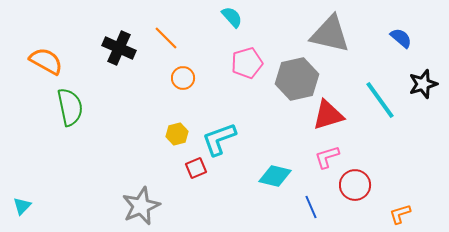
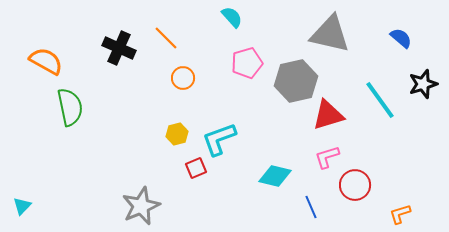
gray hexagon: moved 1 px left, 2 px down
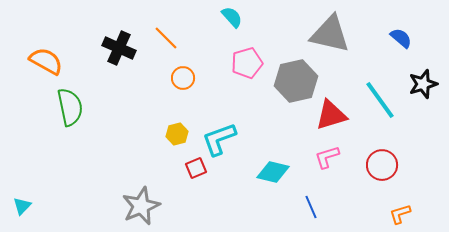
red triangle: moved 3 px right
cyan diamond: moved 2 px left, 4 px up
red circle: moved 27 px right, 20 px up
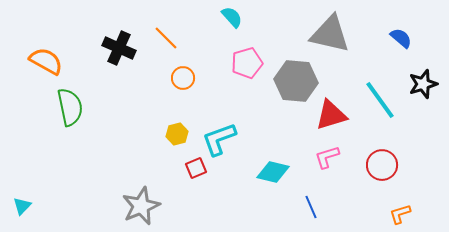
gray hexagon: rotated 18 degrees clockwise
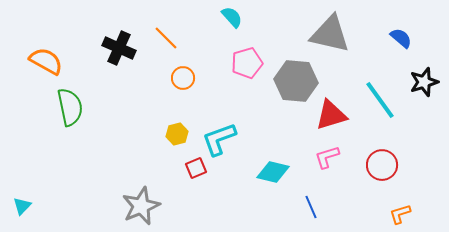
black star: moved 1 px right, 2 px up
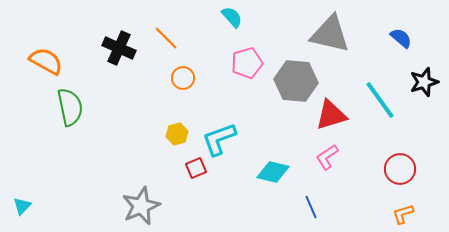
pink L-shape: rotated 16 degrees counterclockwise
red circle: moved 18 px right, 4 px down
orange L-shape: moved 3 px right
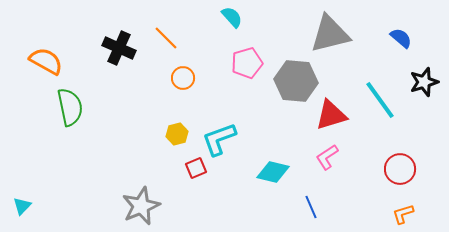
gray triangle: rotated 27 degrees counterclockwise
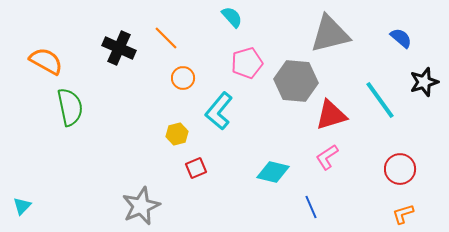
cyan L-shape: moved 28 px up; rotated 30 degrees counterclockwise
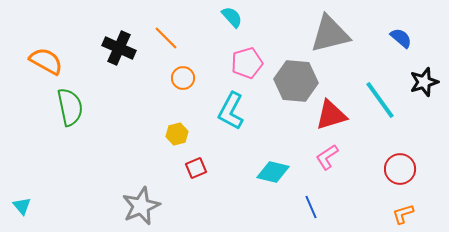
cyan L-shape: moved 12 px right; rotated 12 degrees counterclockwise
cyan triangle: rotated 24 degrees counterclockwise
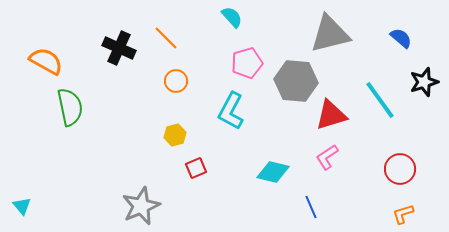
orange circle: moved 7 px left, 3 px down
yellow hexagon: moved 2 px left, 1 px down
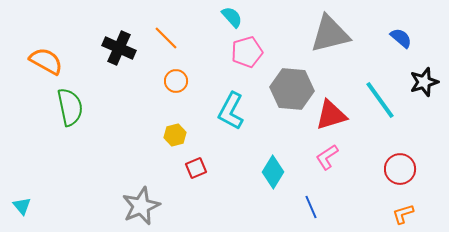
pink pentagon: moved 11 px up
gray hexagon: moved 4 px left, 8 px down
cyan diamond: rotated 72 degrees counterclockwise
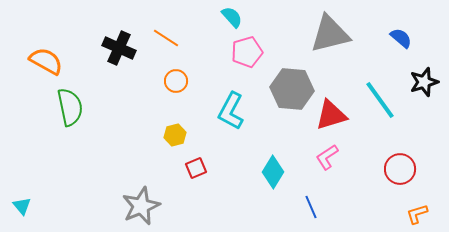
orange line: rotated 12 degrees counterclockwise
orange L-shape: moved 14 px right
